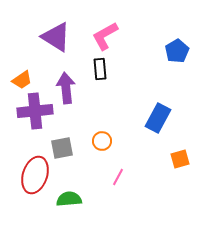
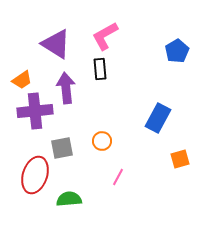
purple triangle: moved 7 px down
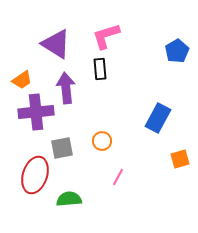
pink L-shape: moved 1 px right; rotated 12 degrees clockwise
purple cross: moved 1 px right, 1 px down
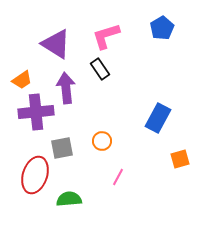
blue pentagon: moved 15 px left, 23 px up
black rectangle: rotated 30 degrees counterclockwise
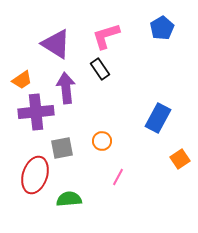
orange square: rotated 18 degrees counterclockwise
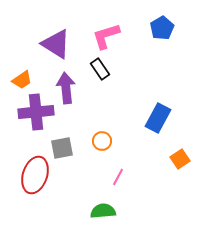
green semicircle: moved 34 px right, 12 px down
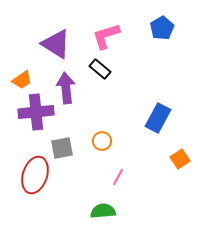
black rectangle: rotated 15 degrees counterclockwise
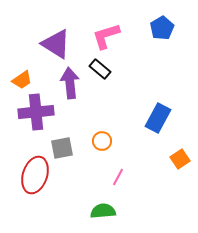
purple arrow: moved 4 px right, 5 px up
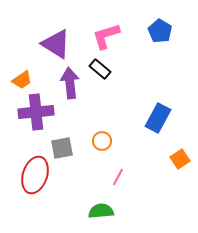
blue pentagon: moved 2 px left, 3 px down; rotated 10 degrees counterclockwise
green semicircle: moved 2 px left
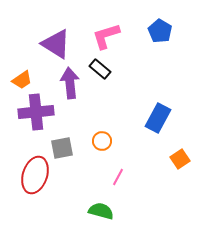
green semicircle: rotated 20 degrees clockwise
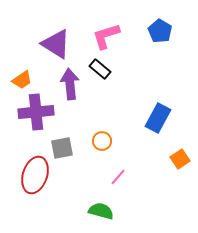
purple arrow: moved 1 px down
pink line: rotated 12 degrees clockwise
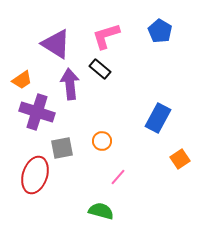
purple cross: moved 1 px right; rotated 24 degrees clockwise
